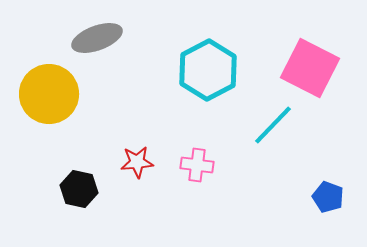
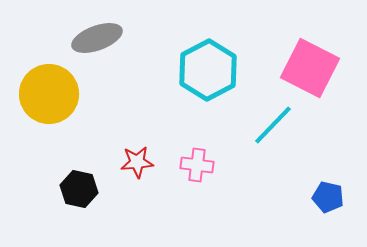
blue pentagon: rotated 8 degrees counterclockwise
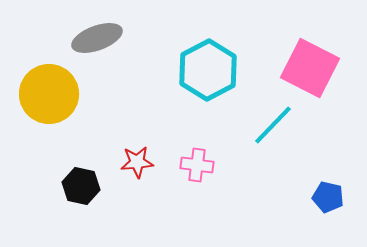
black hexagon: moved 2 px right, 3 px up
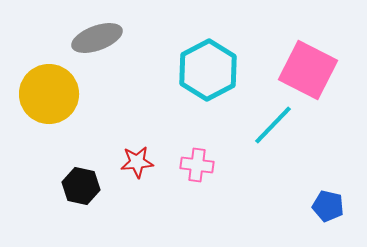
pink square: moved 2 px left, 2 px down
blue pentagon: moved 9 px down
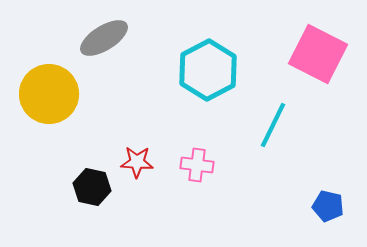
gray ellipse: moved 7 px right; rotated 12 degrees counterclockwise
pink square: moved 10 px right, 16 px up
cyan line: rotated 18 degrees counterclockwise
red star: rotated 8 degrees clockwise
black hexagon: moved 11 px right, 1 px down
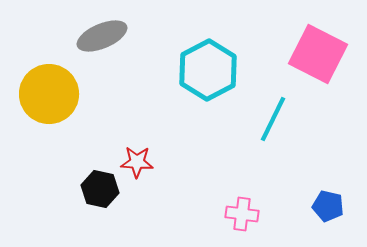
gray ellipse: moved 2 px left, 2 px up; rotated 9 degrees clockwise
cyan line: moved 6 px up
pink cross: moved 45 px right, 49 px down
black hexagon: moved 8 px right, 2 px down
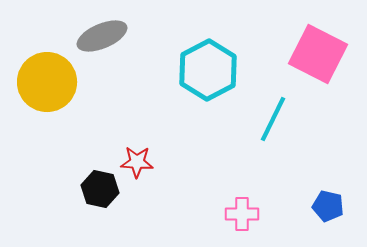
yellow circle: moved 2 px left, 12 px up
pink cross: rotated 8 degrees counterclockwise
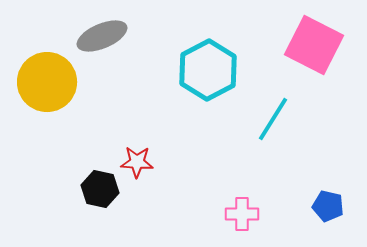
pink square: moved 4 px left, 9 px up
cyan line: rotated 6 degrees clockwise
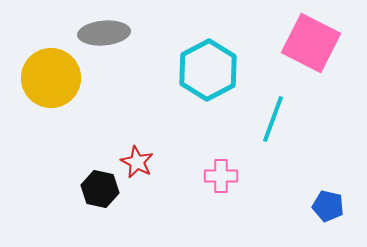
gray ellipse: moved 2 px right, 3 px up; rotated 18 degrees clockwise
pink square: moved 3 px left, 2 px up
yellow circle: moved 4 px right, 4 px up
cyan line: rotated 12 degrees counterclockwise
red star: rotated 24 degrees clockwise
pink cross: moved 21 px left, 38 px up
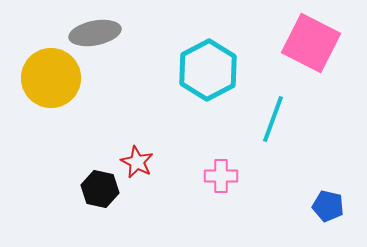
gray ellipse: moved 9 px left; rotated 6 degrees counterclockwise
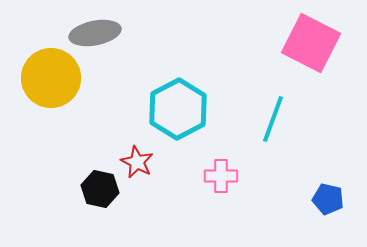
cyan hexagon: moved 30 px left, 39 px down
blue pentagon: moved 7 px up
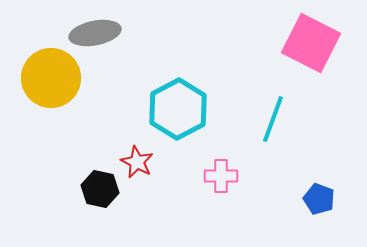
blue pentagon: moved 9 px left; rotated 8 degrees clockwise
